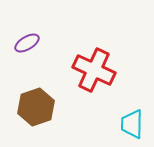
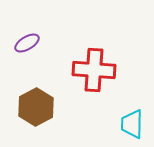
red cross: rotated 21 degrees counterclockwise
brown hexagon: rotated 9 degrees counterclockwise
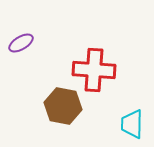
purple ellipse: moved 6 px left
brown hexagon: moved 27 px right, 1 px up; rotated 21 degrees counterclockwise
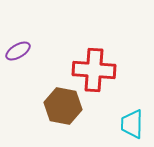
purple ellipse: moved 3 px left, 8 px down
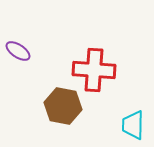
purple ellipse: rotated 65 degrees clockwise
cyan trapezoid: moved 1 px right, 1 px down
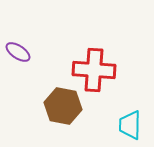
purple ellipse: moved 1 px down
cyan trapezoid: moved 3 px left
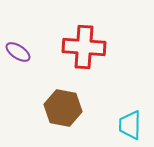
red cross: moved 10 px left, 23 px up
brown hexagon: moved 2 px down
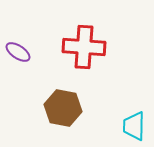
cyan trapezoid: moved 4 px right, 1 px down
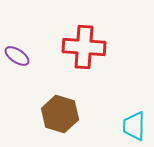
purple ellipse: moved 1 px left, 4 px down
brown hexagon: moved 3 px left, 6 px down; rotated 6 degrees clockwise
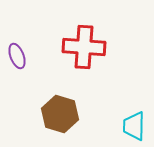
purple ellipse: rotated 35 degrees clockwise
